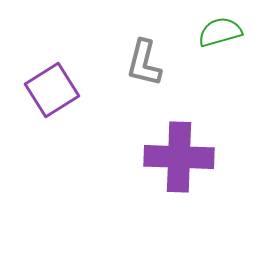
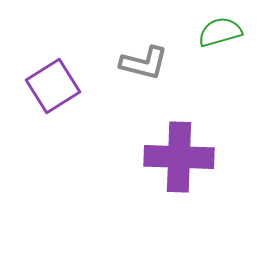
gray L-shape: rotated 90 degrees counterclockwise
purple square: moved 1 px right, 4 px up
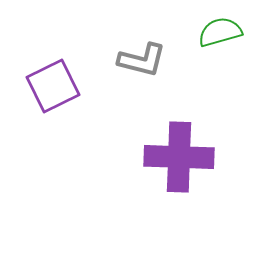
gray L-shape: moved 2 px left, 3 px up
purple square: rotated 6 degrees clockwise
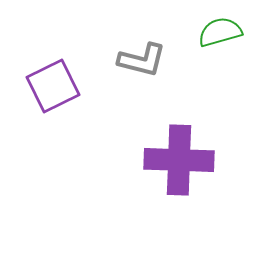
purple cross: moved 3 px down
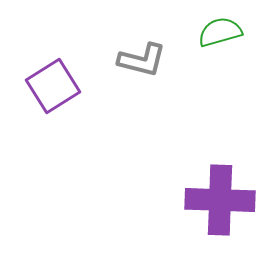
purple square: rotated 6 degrees counterclockwise
purple cross: moved 41 px right, 40 px down
